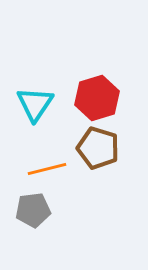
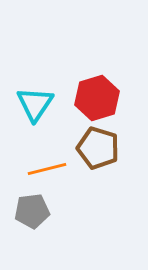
gray pentagon: moved 1 px left, 1 px down
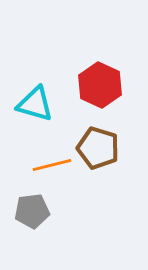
red hexagon: moved 3 px right, 13 px up; rotated 18 degrees counterclockwise
cyan triangle: rotated 48 degrees counterclockwise
orange line: moved 5 px right, 4 px up
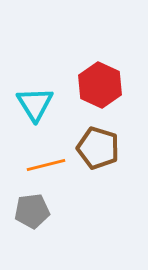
cyan triangle: rotated 42 degrees clockwise
orange line: moved 6 px left
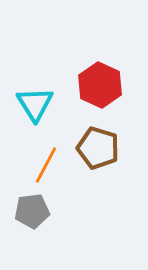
orange line: rotated 48 degrees counterclockwise
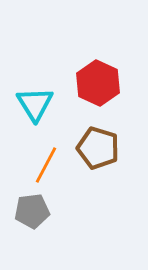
red hexagon: moved 2 px left, 2 px up
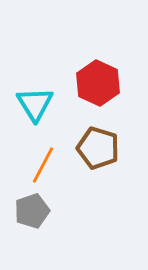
orange line: moved 3 px left
gray pentagon: rotated 12 degrees counterclockwise
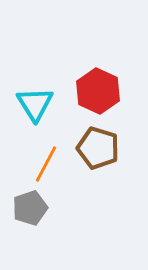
red hexagon: moved 8 px down
orange line: moved 3 px right, 1 px up
gray pentagon: moved 2 px left, 3 px up
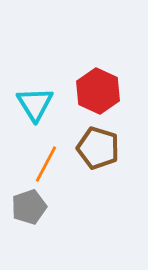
gray pentagon: moved 1 px left, 1 px up
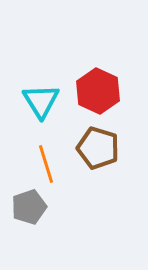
cyan triangle: moved 6 px right, 3 px up
orange line: rotated 45 degrees counterclockwise
